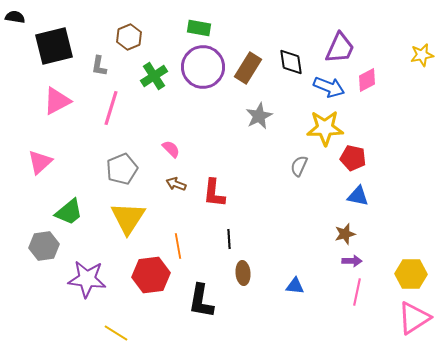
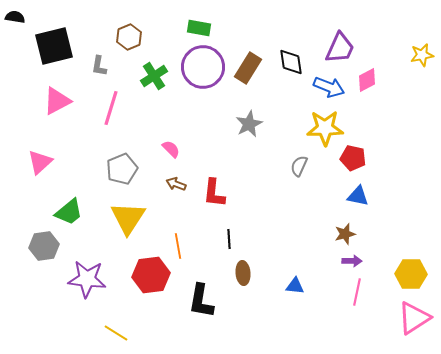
gray star at (259, 116): moved 10 px left, 8 px down
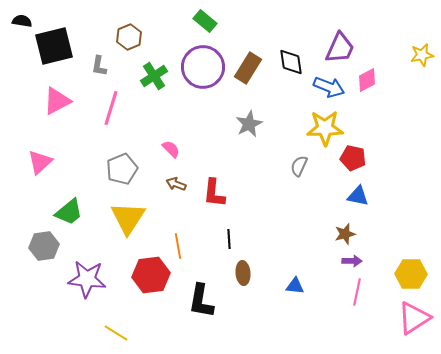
black semicircle at (15, 17): moved 7 px right, 4 px down
green rectangle at (199, 28): moved 6 px right, 7 px up; rotated 30 degrees clockwise
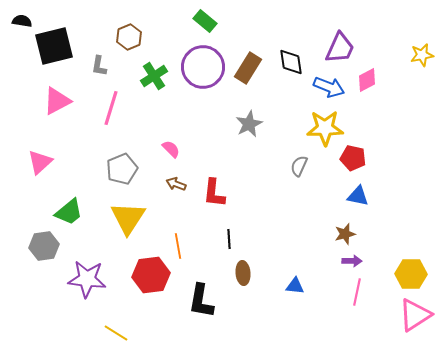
pink triangle at (414, 318): moved 1 px right, 3 px up
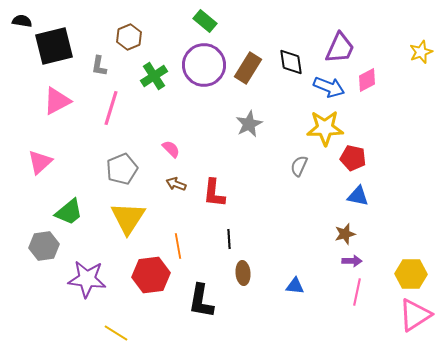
yellow star at (422, 55): moved 1 px left, 3 px up; rotated 10 degrees counterclockwise
purple circle at (203, 67): moved 1 px right, 2 px up
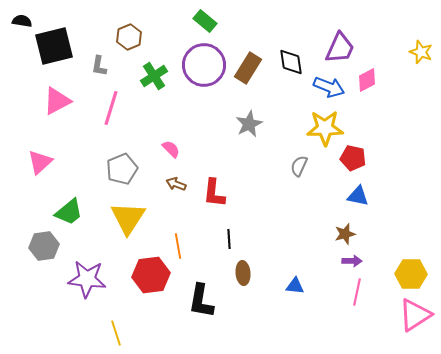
yellow star at (421, 52): rotated 30 degrees counterclockwise
yellow line at (116, 333): rotated 40 degrees clockwise
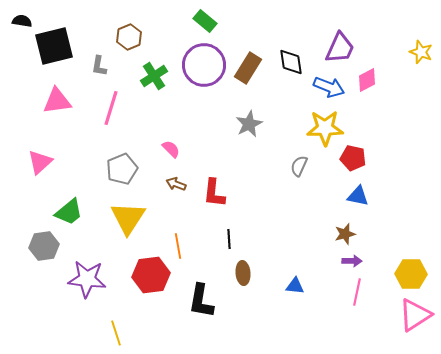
pink triangle at (57, 101): rotated 20 degrees clockwise
